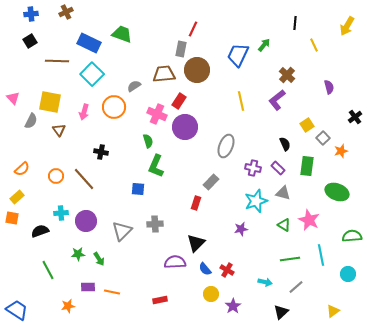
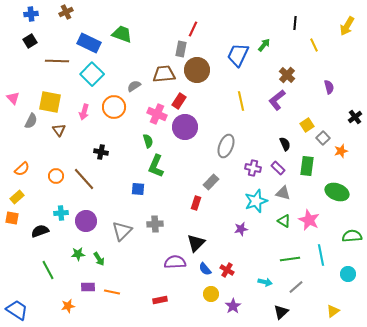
green triangle at (284, 225): moved 4 px up
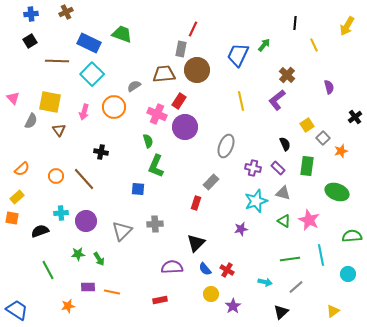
purple semicircle at (175, 262): moved 3 px left, 5 px down
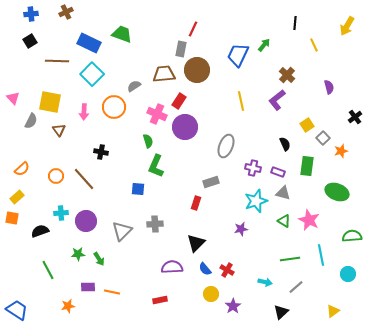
pink arrow at (84, 112): rotated 14 degrees counterclockwise
purple rectangle at (278, 168): moved 4 px down; rotated 24 degrees counterclockwise
gray rectangle at (211, 182): rotated 28 degrees clockwise
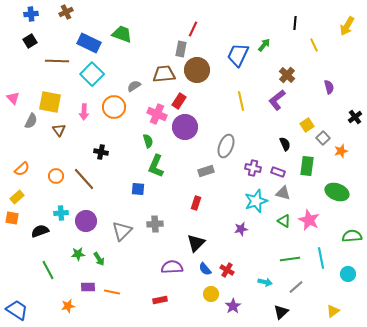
gray rectangle at (211, 182): moved 5 px left, 11 px up
cyan line at (321, 255): moved 3 px down
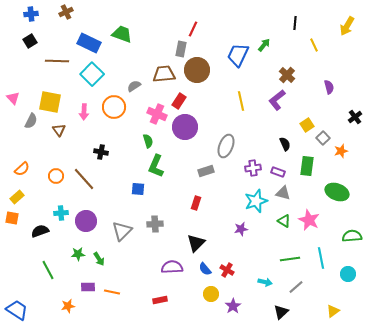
purple cross at (253, 168): rotated 21 degrees counterclockwise
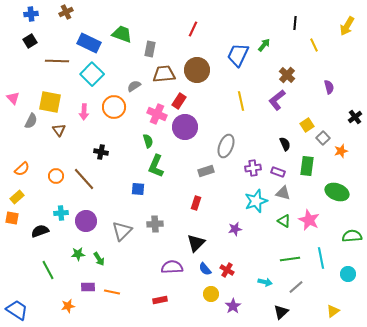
gray rectangle at (181, 49): moved 31 px left
purple star at (241, 229): moved 6 px left
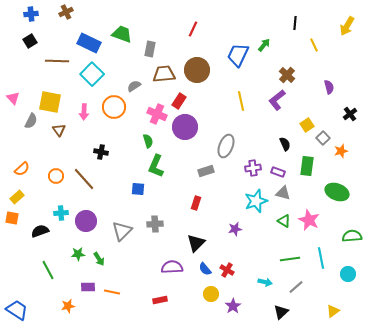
black cross at (355, 117): moved 5 px left, 3 px up
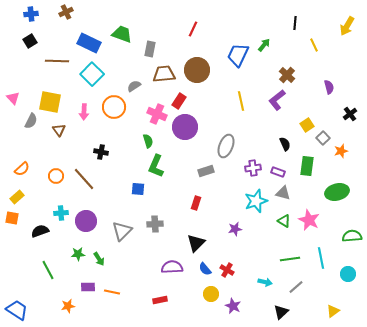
green ellipse at (337, 192): rotated 35 degrees counterclockwise
purple star at (233, 306): rotated 14 degrees counterclockwise
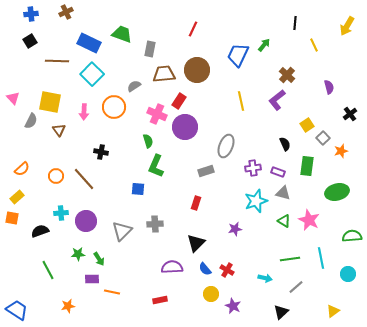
cyan arrow at (265, 282): moved 4 px up
purple rectangle at (88, 287): moved 4 px right, 8 px up
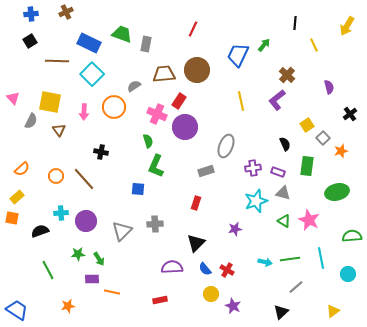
gray rectangle at (150, 49): moved 4 px left, 5 px up
cyan arrow at (265, 278): moved 16 px up
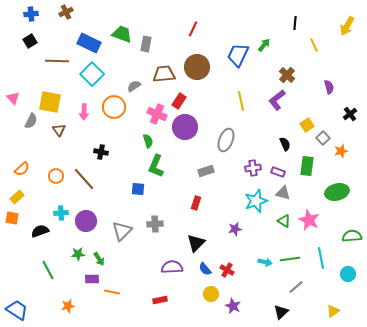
brown circle at (197, 70): moved 3 px up
gray ellipse at (226, 146): moved 6 px up
